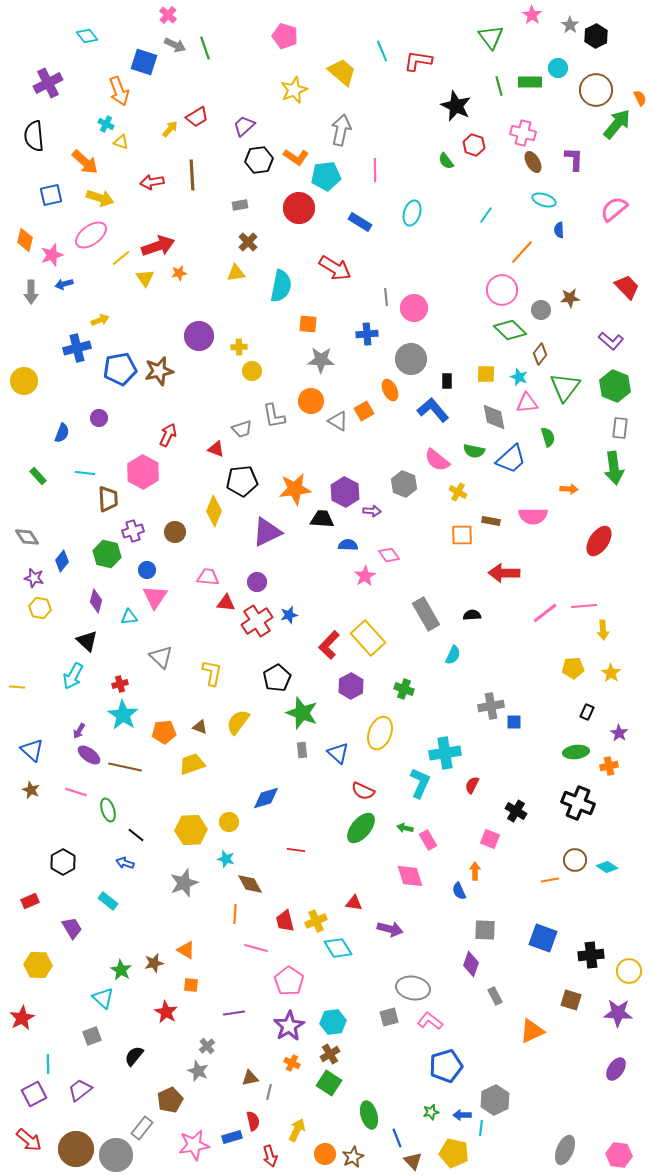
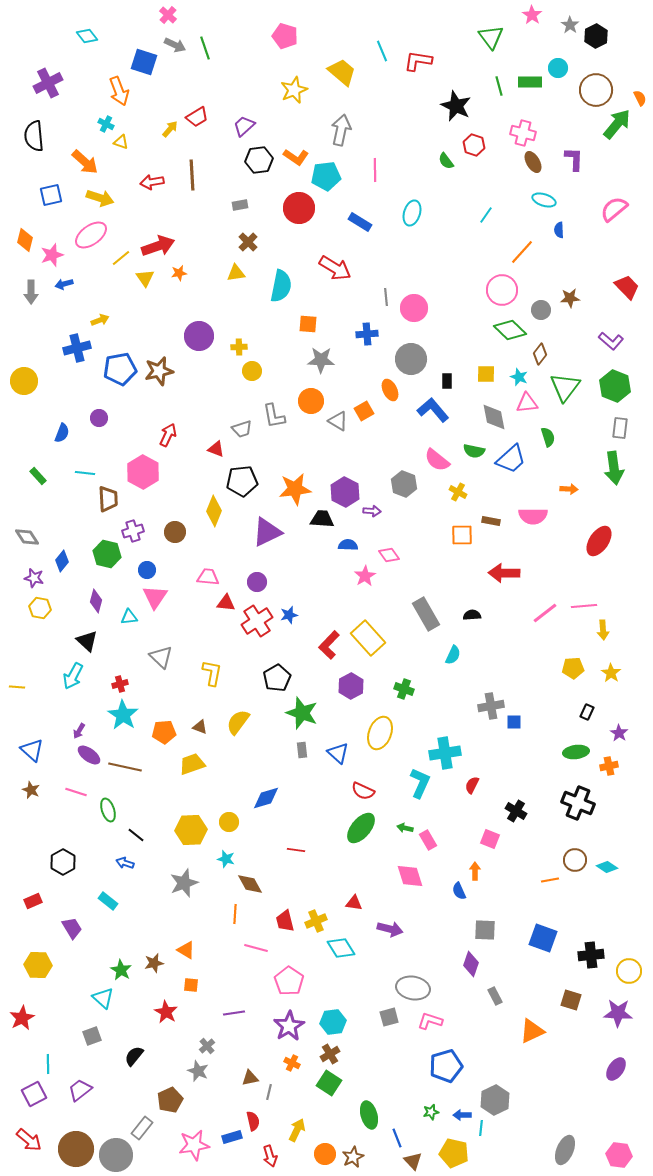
red rectangle at (30, 901): moved 3 px right
cyan diamond at (338, 948): moved 3 px right
pink L-shape at (430, 1021): rotated 20 degrees counterclockwise
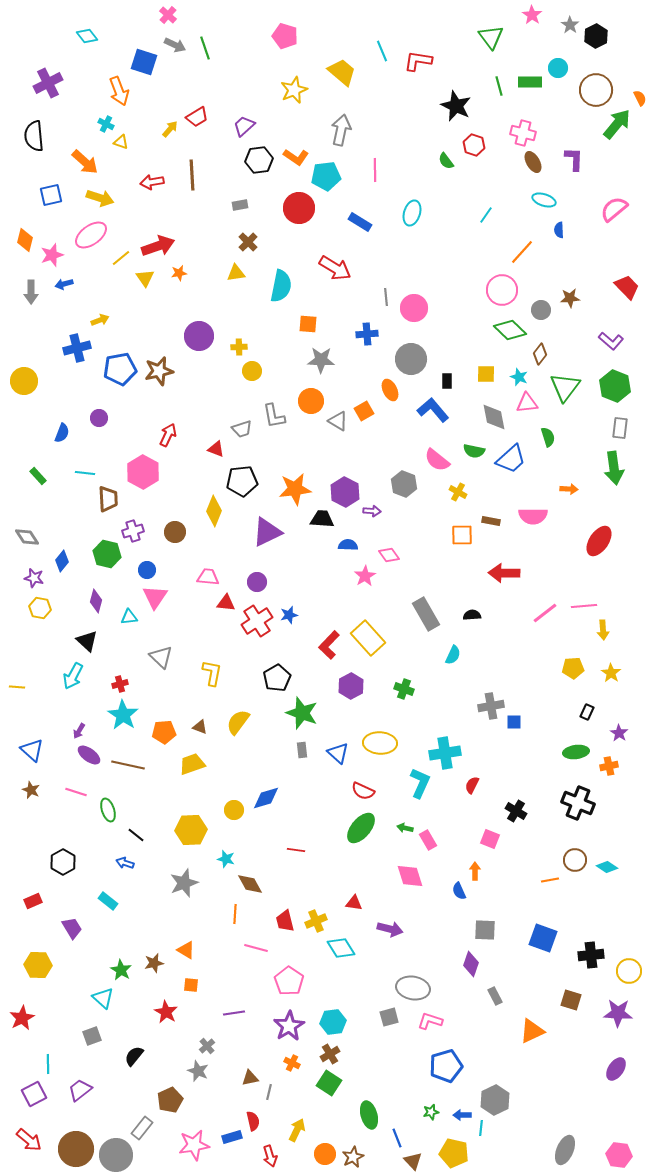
yellow ellipse at (380, 733): moved 10 px down; rotated 72 degrees clockwise
brown line at (125, 767): moved 3 px right, 2 px up
yellow circle at (229, 822): moved 5 px right, 12 px up
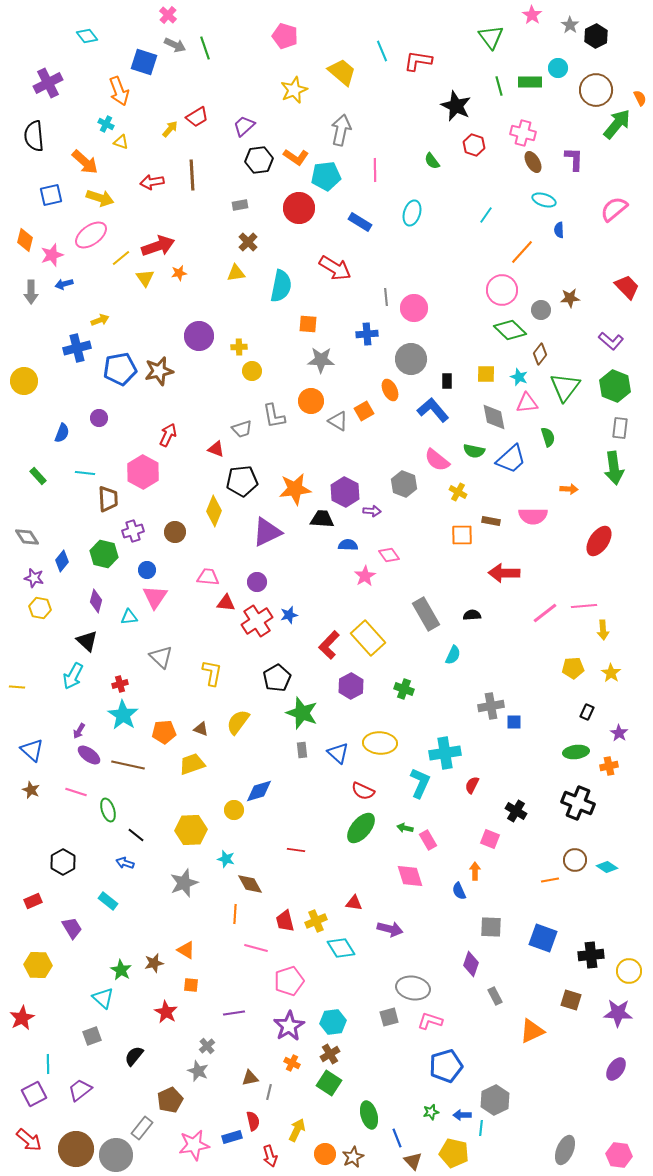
green semicircle at (446, 161): moved 14 px left
green hexagon at (107, 554): moved 3 px left
brown triangle at (200, 727): moved 1 px right, 2 px down
blue diamond at (266, 798): moved 7 px left, 7 px up
gray square at (485, 930): moved 6 px right, 3 px up
pink pentagon at (289, 981): rotated 20 degrees clockwise
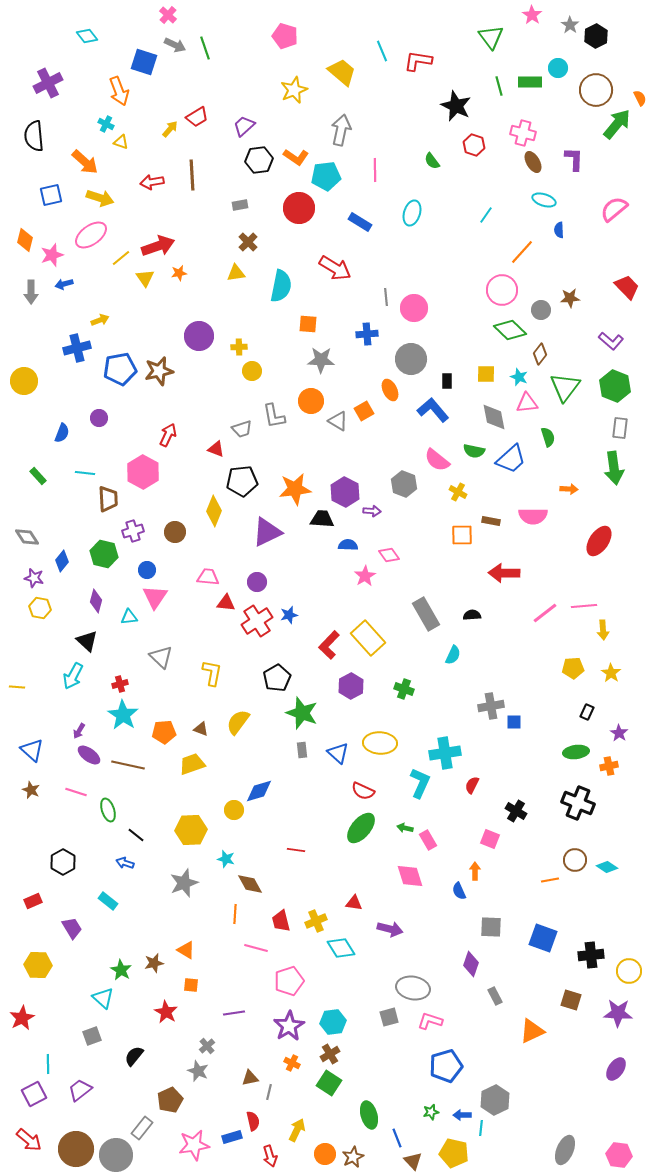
red trapezoid at (285, 921): moved 4 px left
